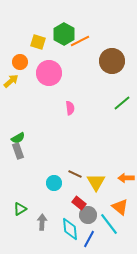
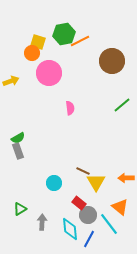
green hexagon: rotated 20 degrees clockwise
orange circle: moved 12 px right, 9 px up
yellow arrow: rotated 21 degrees clockwise
green line: moved 2 px down
brown line: moved 8 px right, 3 px up
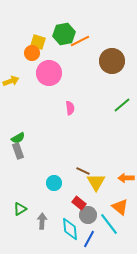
gray arrow: moved 1 px up
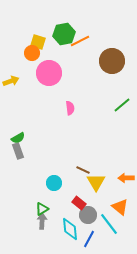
brown line: moved 1 px up
green triangle: moved 22 px right
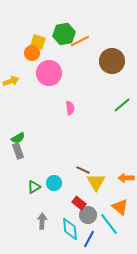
green triangle: moved 8 px left, 22 px up
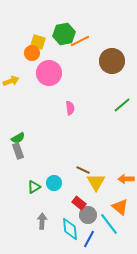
orange arrow: moved 1 px down
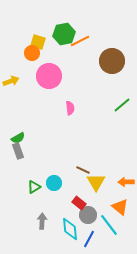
pink circle: moved 3 px down
orange arrow: moved 3 px down
cyan line: moved 1 px down
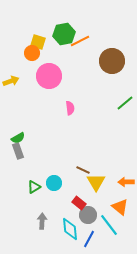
green line: moved 3 px right, 2 px up
